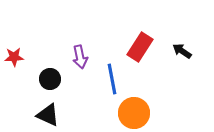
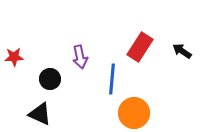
blue line: rotated 16 degrees clockwise
black triangle: moved 8 px left, 1 px up
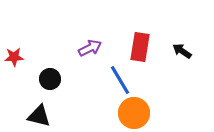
red rectangle: rotated 24 degrees counterclockwise
purple arrow: moved 10 px right, 9 px up; rotated 105 degrees counterclockwise
blue line: moved 8 px right, 1 px down; rotated 36 degrees counterclockwise
black triangle: moved 1 px left, 2 px down; rotated 10 degrees counterclockwise
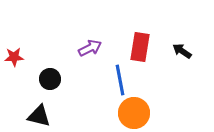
blue line: rotated 20 degrees clockwise
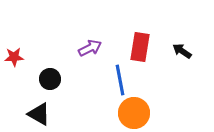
black triangle: moved 2 px up; rotated 15 degrees clockwise
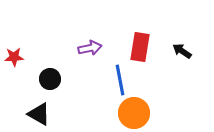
purple arrow: rotated 15 degrees clockwise
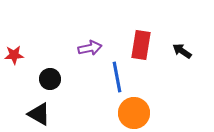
red rectangle: moved 1 px right, 2 px up
red star: moved 2 px up
blue line: moved 3 px left, 3 px up
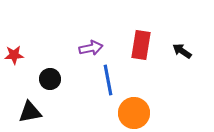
purple arrow: moved 1 px right
blue line: moved 9 px left, 3 px down
black triangle: moved 9 px left, 2 px up; rotated 40 degrees counterclockwise
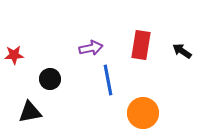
orange circle: moved 9 px right
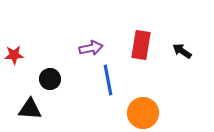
black triangle: moved 3 px up; rotated 15 degrees clockwise
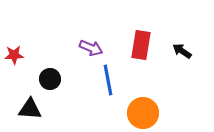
purple arrow: rotated 35 degrees clockwise
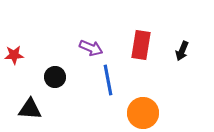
black arrow: rotated 102 degrees counterclockwise
black circle: moved 5 px right, 2 px up
